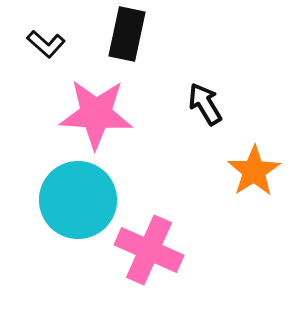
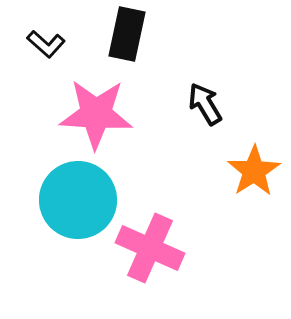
pink cross: moved 1 px right, 2 px up
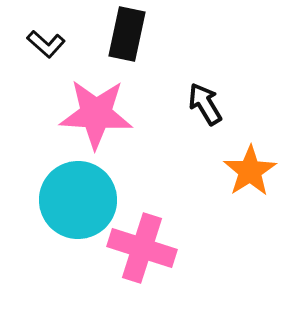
orange star: moved 4 px left
pink cross: moved 8 px left; rotated 6 degrees counterclockwise
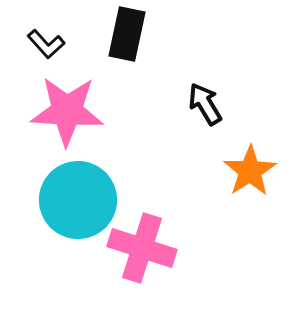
black L-shape: rotated 6 degrees clockwise
pink star: moved 29 px left, 3 px up
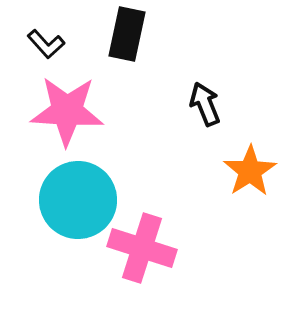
black arrow: rotated 9 degrees clockwise
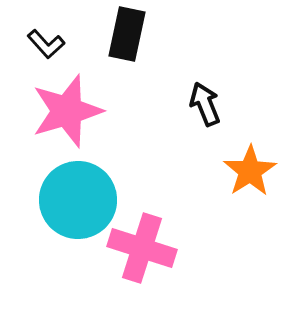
pink star: rotated 20 degrees counterclockwise
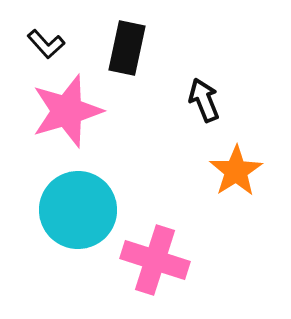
black rectangle: moved 14 px down
black arrow: moved 1 px left, 4 px up
orange star: moved 14 px left
cyan circle: moved 10 px down
pink cross: moved 13 px right, 12 px down
